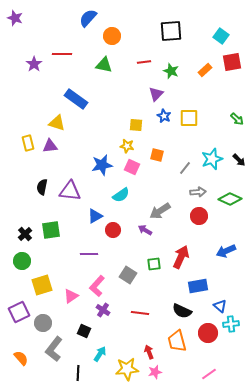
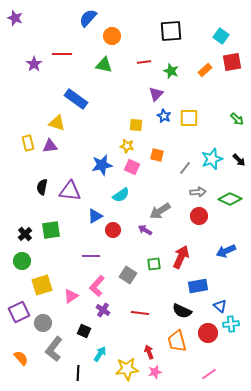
purple line at (89, 254): moved 2 px right, 2 px down
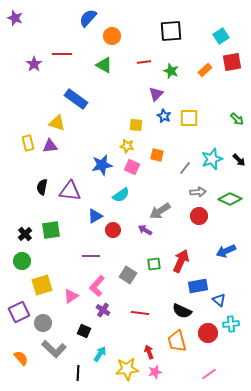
cyan square at (221, 36): rotated 21 degrees clockwise
green triangle at (104, 65): rotated 18 degrees clockwise
red arrow at (181, 257): moved 4 px down
blue triangle at (220, 306): moved 1 px left, 6 px up
gray L-shape at (54, 349): rotated 85 degrees counterclockwise
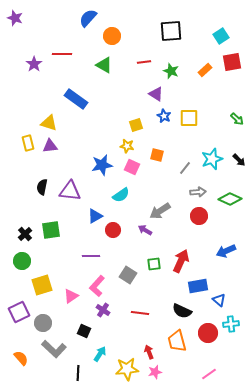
purple triangle at (156, 94): rotated 42 degrees counterclockwise
yellow triangle at (57, 123): moved 8 px left
yellow square at (136, 125): rotated 24 degrees counterclockwise
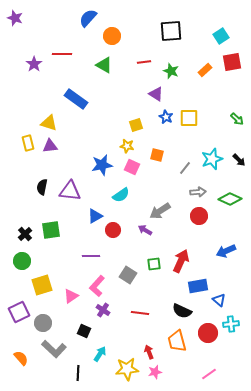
blue star at (164, 116): moved 2 px right, 1 px down
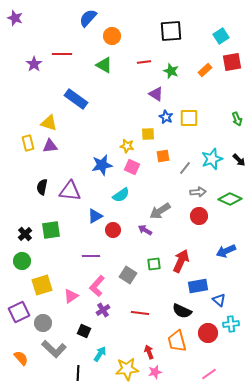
green arrow at (237, 119): rotated 24 degrees clockwise
yellow square at (136, 125): moved 12 px right, 9 px down; rotated 16 degrees clockwise
orange square at (157, 155): moved 6 px right, 1 px down; rotated 24 degrees counterclockwise
purple cross at (103, 310): rotated 24 degrees clockwise
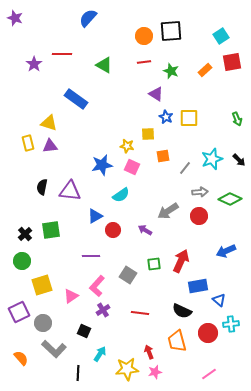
orange circle at (112, 36): moved 32 px right
gray arrow at (198, 192): moved 2 px right
gray arrow at (160, 211): moved 8 px right
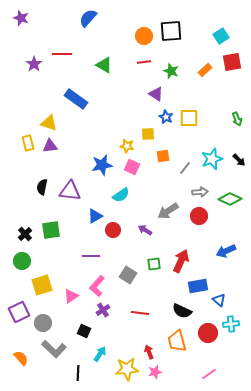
purple star at (15, 18): moved 6 px right
